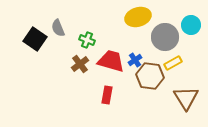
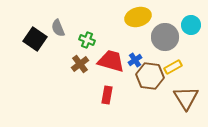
yellow rectangle: moved 4 px down
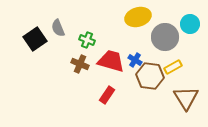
cyan circle: moved 1 px left, 1 px up
black square: rotated 20 degrees clockwise
blue cross: rotated 24 degrees counterclockwise
brown cross: rotated 30 degrees counterclockwise
red rectangle: rotated 24 degrees clockwise
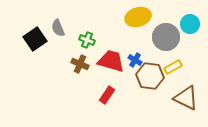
gray circle: moved 1 px right
brown triangle: rotated 32 degrees counterclockwise
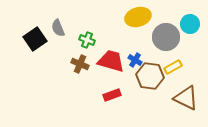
red rectangle: moved 5 px right; rotated 36 degrees clockwise
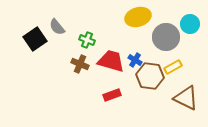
gray semicircle: moved 1 px left, 1 px up; rotated 18 degrees counterclockwise
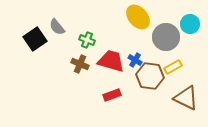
yellow ellipse: rotated 65 degrees clockwise
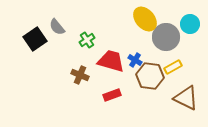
yellow ellipse: moved 7 px right, 2 px down
green cross: rotated 35 degrees clockwise
brown cross: moved 11 px down
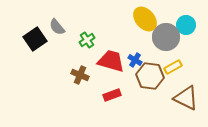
cyan circle: moved 4 px left, 1 px down
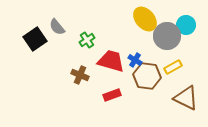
gray circle: moved 1 px right, 1 px up
brown hexagon: moved 3 px left
